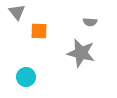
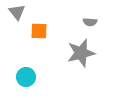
gray star: rotated 28 degrees counterclockwise
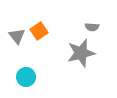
gray triangle: moved 24 px down
gray semicircle: moved 2 px right, 5 px down
orange square: rotated 36 degrees counterclockwise
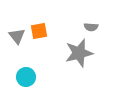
gray semicircle: moved 1 px left
orange square: rotated 24 degrees clockwise
gray star: moved 2 px left
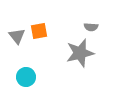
gray star: moved 1 px right
